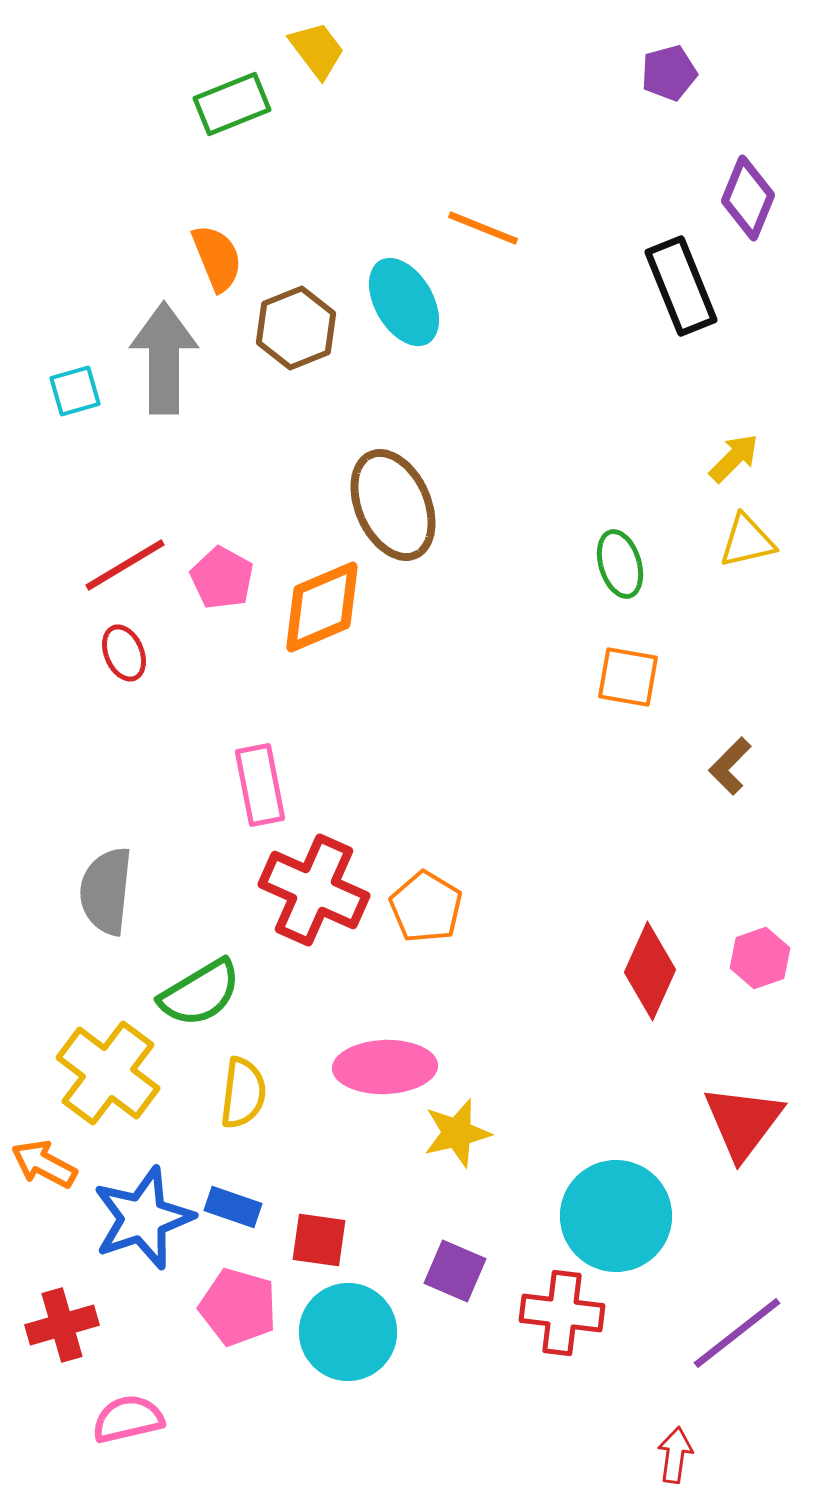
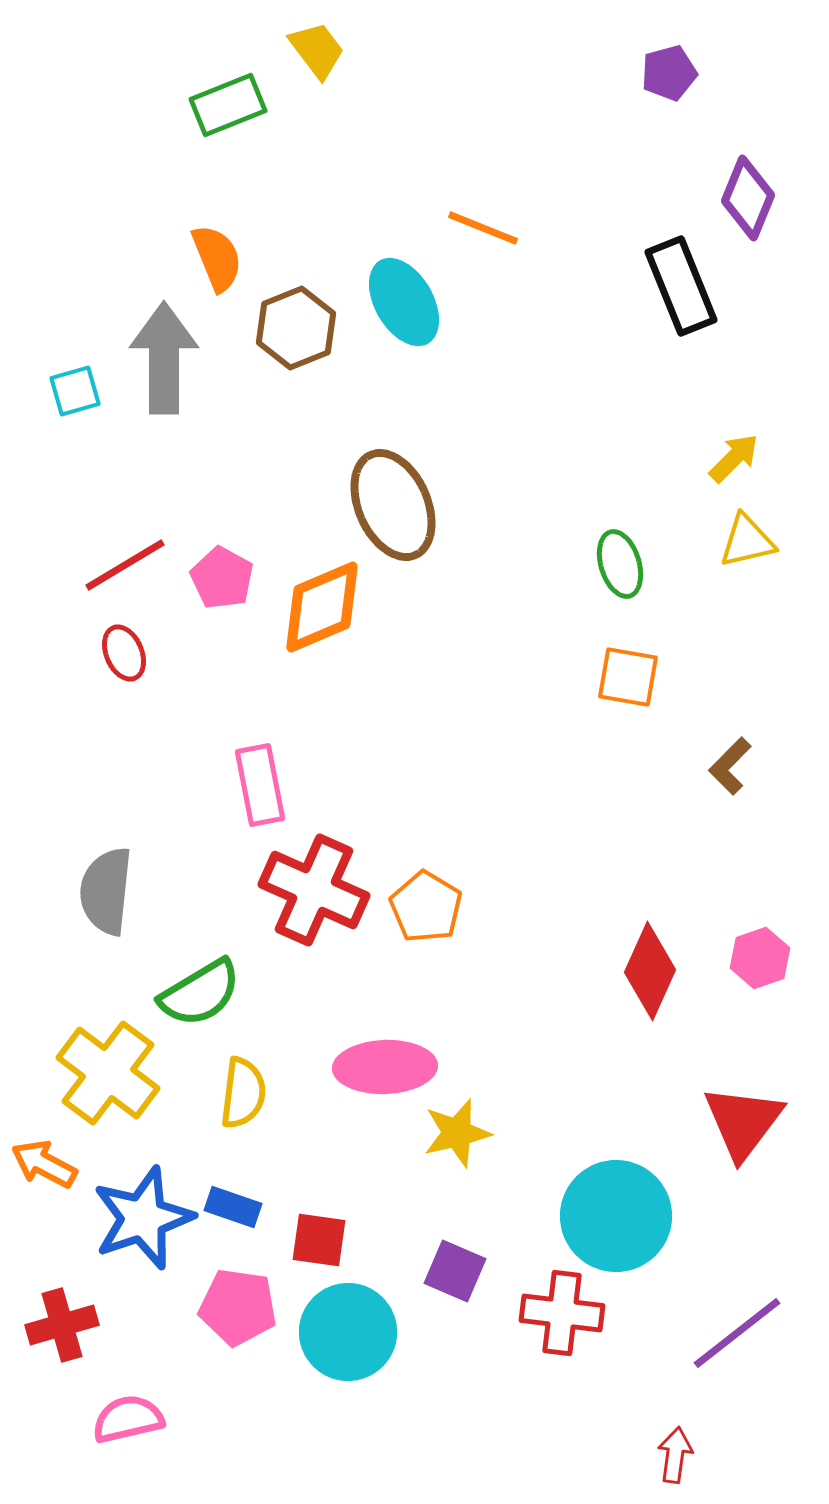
green rectangle at (232, 104): moved 4 px left, 1 px down
pink pentagon at (238, 1307): rotated 8 degrees counterclockwise
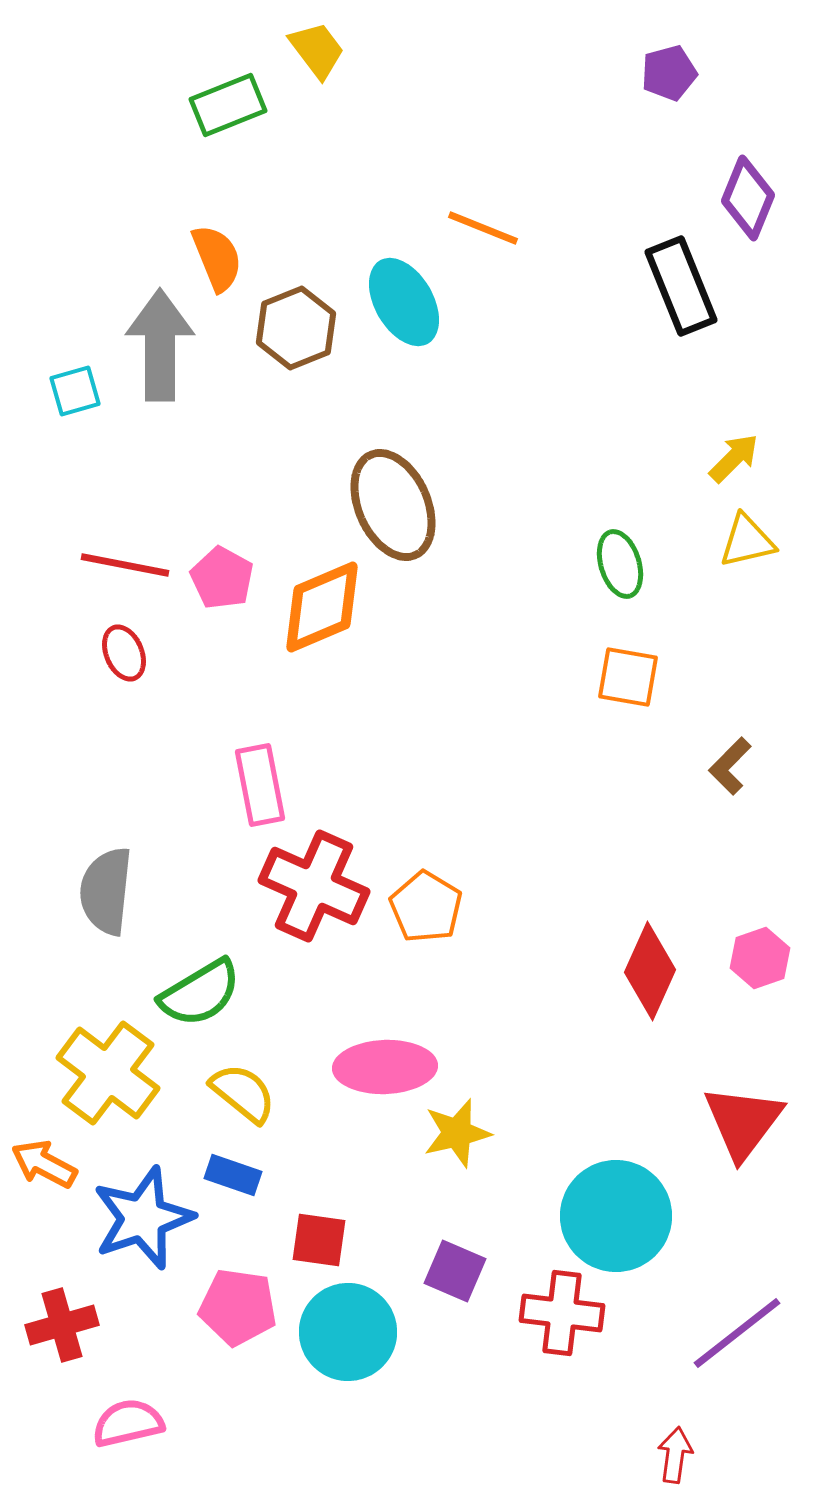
gray arrow at (164, 358): moved 4 px left, 13 px up
red line at (125, 565): rotated 42 degrees clockwise
red cross at (314, 890): moved 4 px up
yellow semicircle at (243, 1093): rotated 58 degrees counterclockwise
blue rectangle at (233, 1207): moved 32 px up
pink semicircle at (128, 1419): moved 4 px down
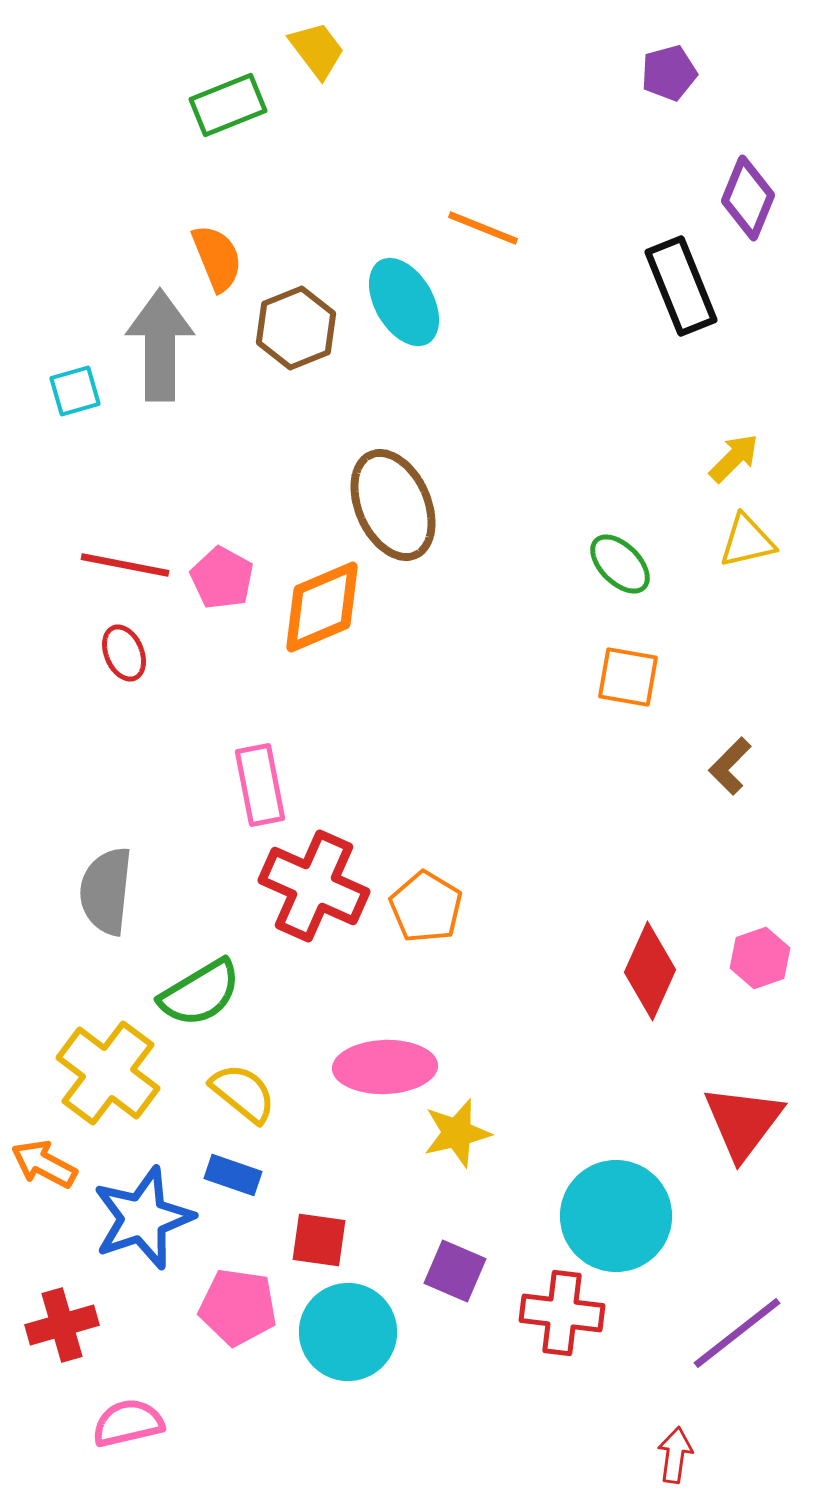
green ellipse at (620, 564): rotated 28 degrees counterclockwise
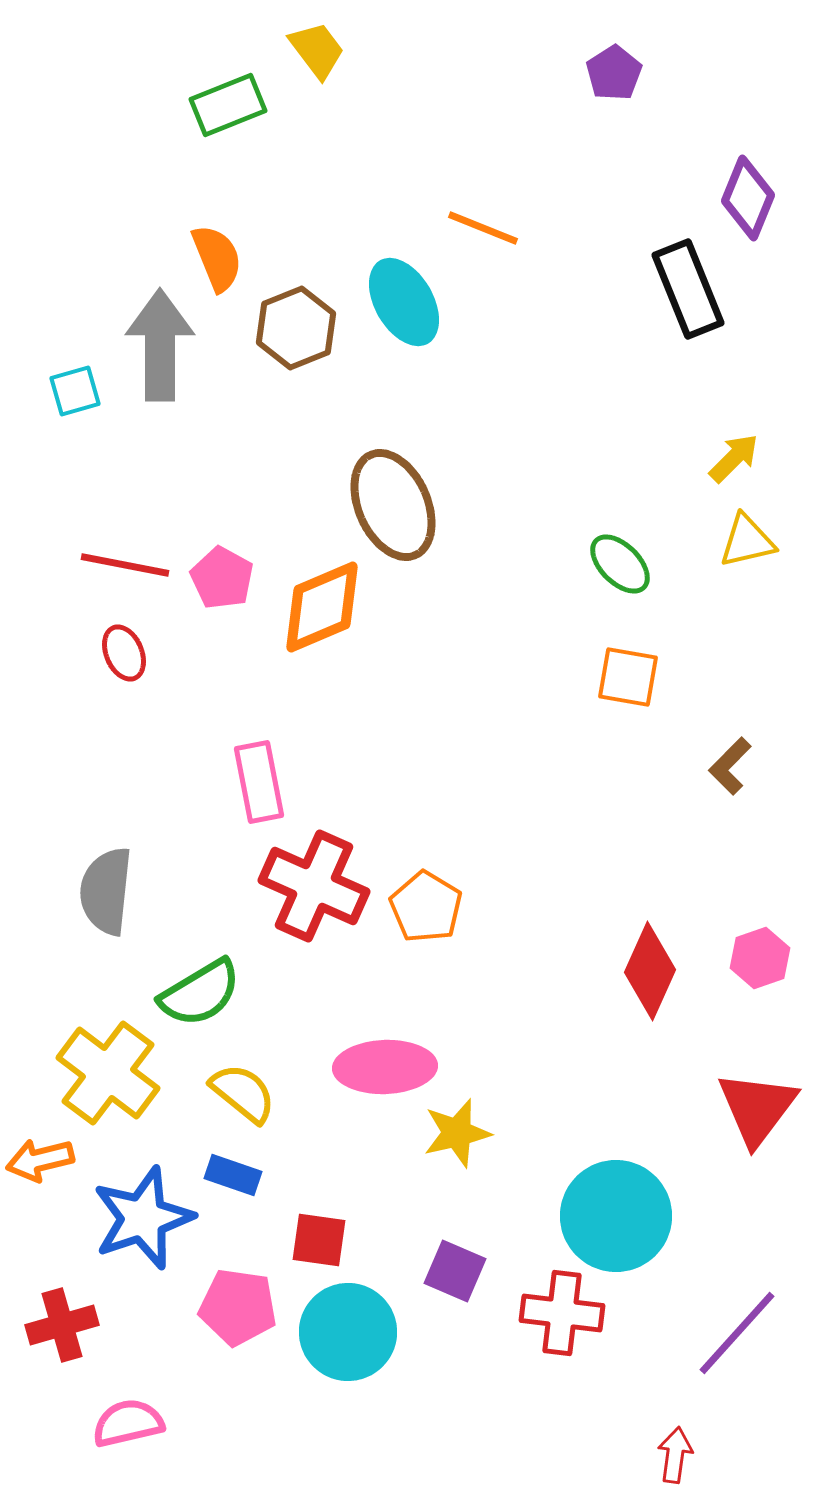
purple pentagon at (669, 73): moved 55 px left; rotated 18 degrees counterclockwise
black rectangle at (681, 286): moved 7 px right, 3 px down
pink rectangle at (260, 785): moved 1 px left, 3 px up
red triangle at (743, 1122): moved 14 px right, 14 px up
orange arrow at (44, 1164): moved 4 px left, 4 px up; rotated 42 degrees counterclockwise
purple line at (737, 1333): rotated 10 degrees counterclockwise
